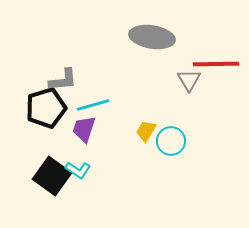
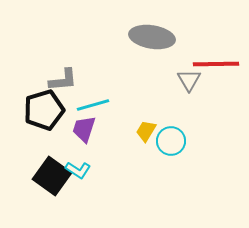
black pentagon: moved 2 px left, 2 px down
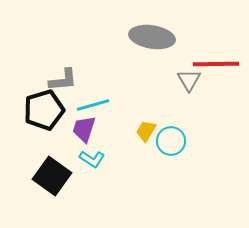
cyan L-shape: moved 14 px right, 11 px up
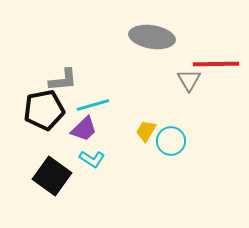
black pentagon: rotated 6 degrees clockwise
purple trapezoid: rotated 152 degrees counterclockwise
